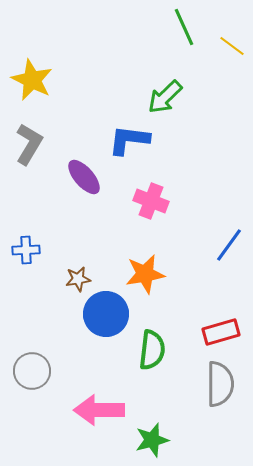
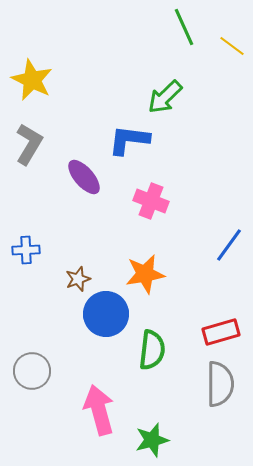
brown star: rotated 10 degrees counterclockwise
pink arrow: rotated 75 degrees clockwise
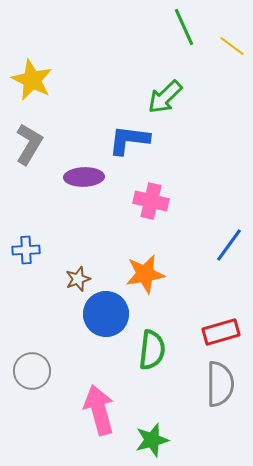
purple ellipse: rotated 51 degrees counterclockwise
pink cross: rotated 8 degrees counterclockwise
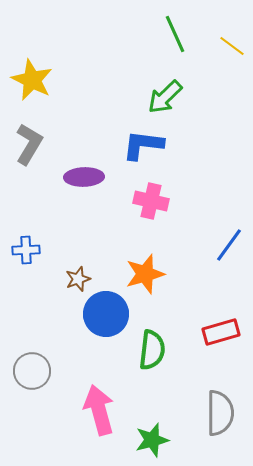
green line: moved 9 px left, 7 px down
blue L-shape: moved 14 px right, 5 px down
orange star: rotated 6 degrees counterclockwise
gray semicircle: moved 29 px down
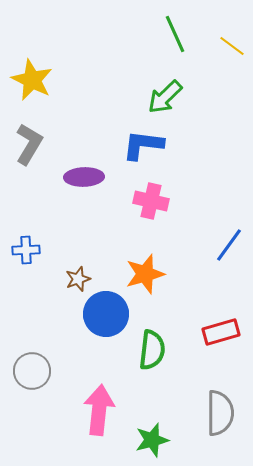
pink arrow: rotated 21 degrees clockwise
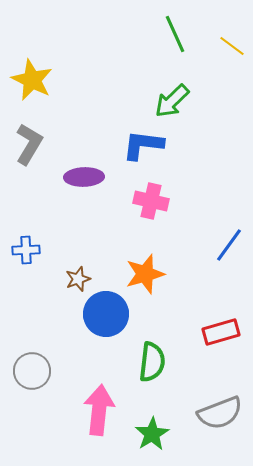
green arrow: moved 7 px right, 4 px down
green semicircle: moved 12 px down
gray semicircle: rotated 69 degrees clockwise
green star: moved 6 px up; rotated 16 degrees counterclockwise
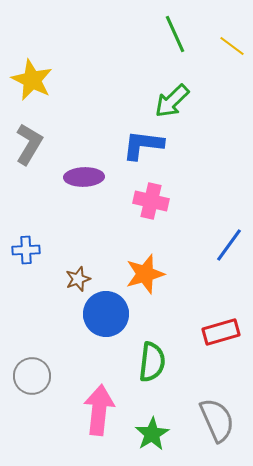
gray circle: moved 5 px down
gray semicircle: moved 3 px left, 7 px down; rotated 93 degrees counterclockwise
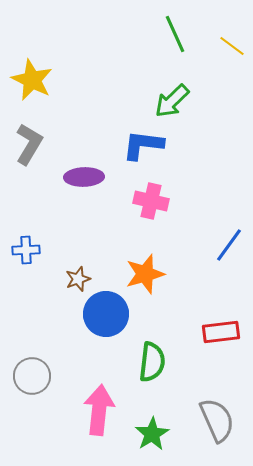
red rectangle: rotated 9 degrees clockwise
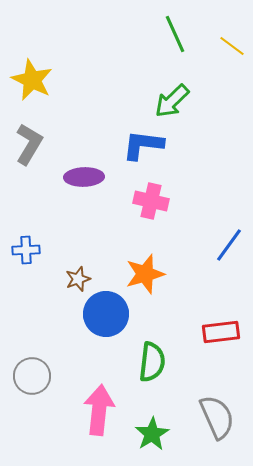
gray semicircle: moved 3 px up
